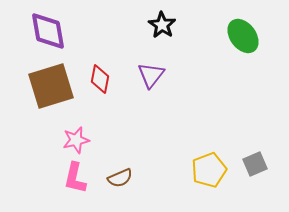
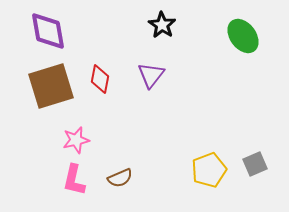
pink L-shape: moved 1 px left, 2 px down
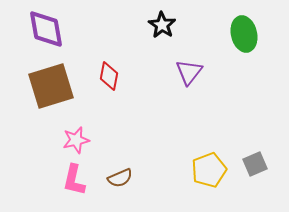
purple diamond: moved 2 px left, 2 px up
green ellipse: moved 1 px right, 2 px up; rotated 24 degrees clockwise
purple triangle: moved 38 px right, 3 px up
red diamond: moved 9 px right, 3 px up
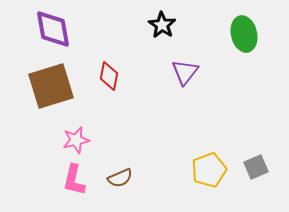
purple diamond: moved 7 px right
purple triangle: moved 4 px left
gray square: moved 1 px right, 3 px down
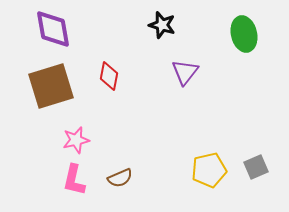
black star: rotated 16 degrees counterclockwise
yellow pentagon: rotated 8 degrees clockwise
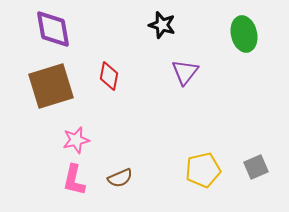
yellow pentagon: moved 6 px left
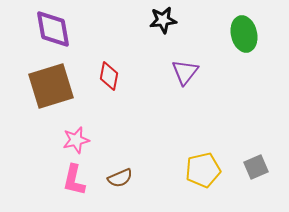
black star: moved 1 px right, 5 px up; rotated 24 degrees counterclockwise
